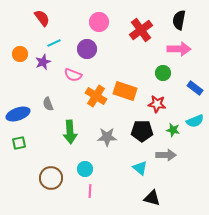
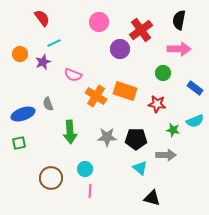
purple circle: moved 33 px right
blue ellipse: moved 5 px right
black pentagon: moved 6 px left, 8 px down
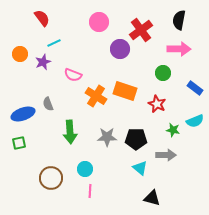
red star: rotated 18 degrees clockwise
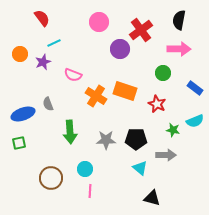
gray star: moved 1 px left, 3 px down
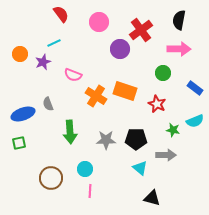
red semicircle: moved 19 px right, 4 px up
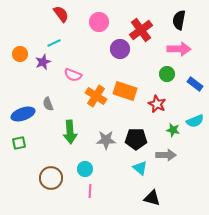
green circle: moved 4 px right, 1 px down
blue rectangle: moved 4 px up
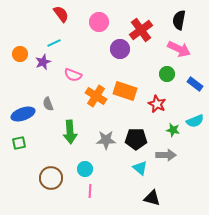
pink arrow: rotated 25 degrees clockwise
